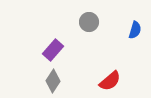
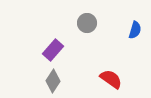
gray circle: moved 2 px left, 1 px down
red semicircle: moved 1 px right, 2 px up; rotated 105 degrees counterclockwise
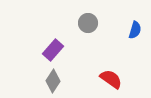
gray circle: moved 1 px right
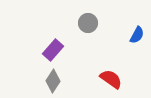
blue semicircle: moved 2 px right, 5 px down; rotated 12 degrees clockwise
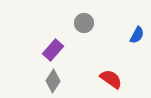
gray circle: moved 4 px left
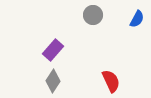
gray circle: moved 9 px right, 8 px up
blue semicircle: moved 16 px up
red semicircle: moved 2 px down; rotated 30 degrees clockwise
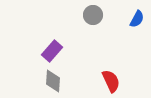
purple rectangle: moved 1 px left, 1 px down
gray diamond: rotated 30 degrees counterclockwise
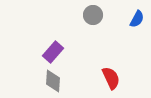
purple rectangle: moved 1 px right, 1 px down
red semicircle: moved 3 px up
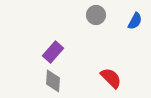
gray circle: moved 3 px right
blue semicircle: moved 2 px left, 2 px down
red semicircle: rotated 20 degrees counterclockwise
